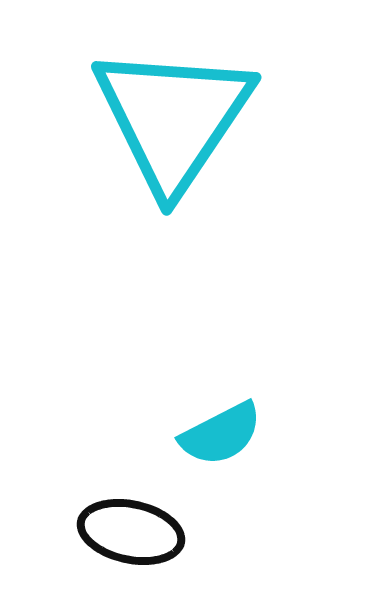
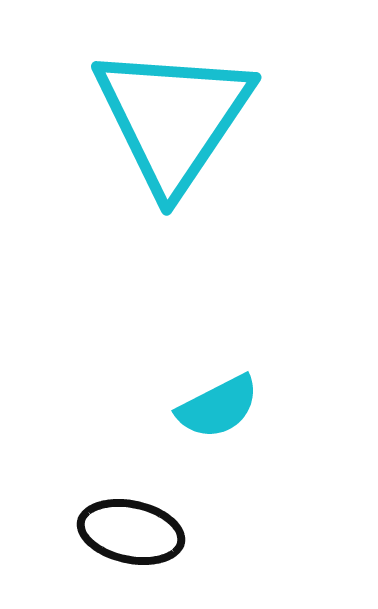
cyan semicircle: moved 3 px left, 27 px up
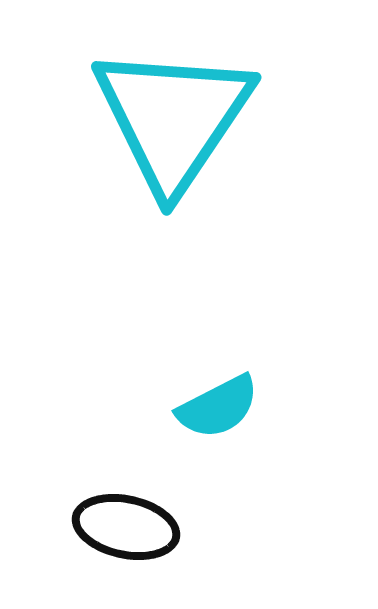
black ellipse: moved 5 px left, 5 px up
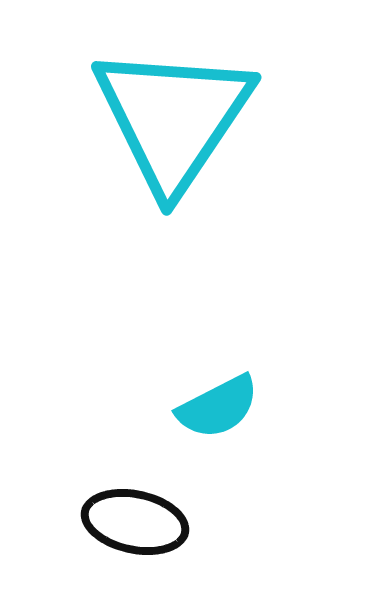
black ellipse: moved 9 px right, 5 px up
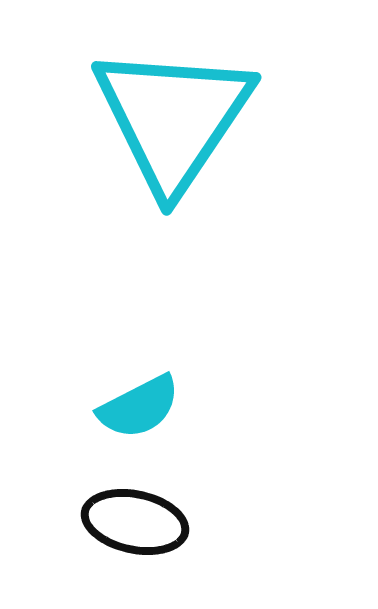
cyan semicircle: moved 79 px left
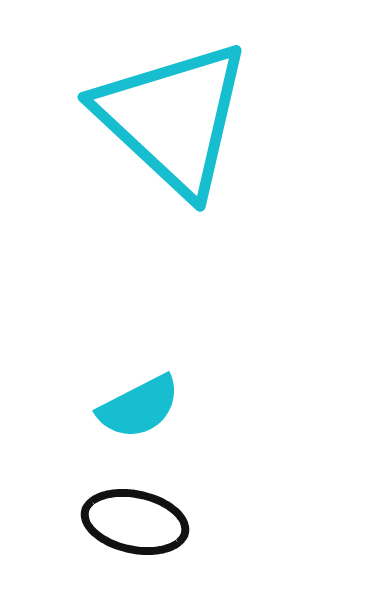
cyan triangle: rotated 21 degrees counterclockwise
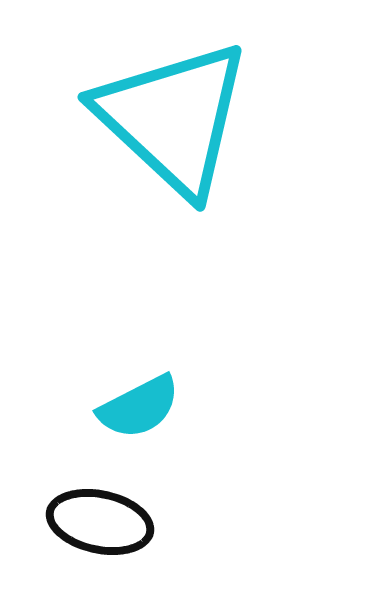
black ellipse: moved 35 px left
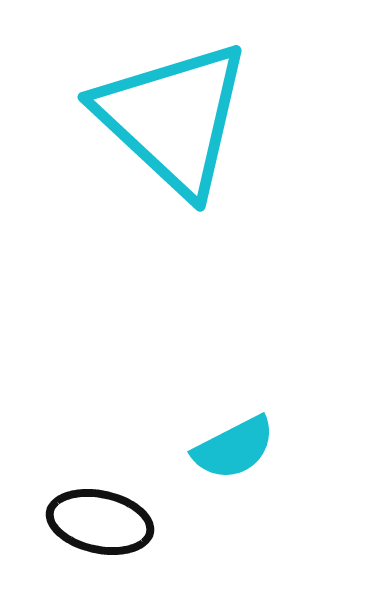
cyan semicircle: moved 95 px right, 41 px down
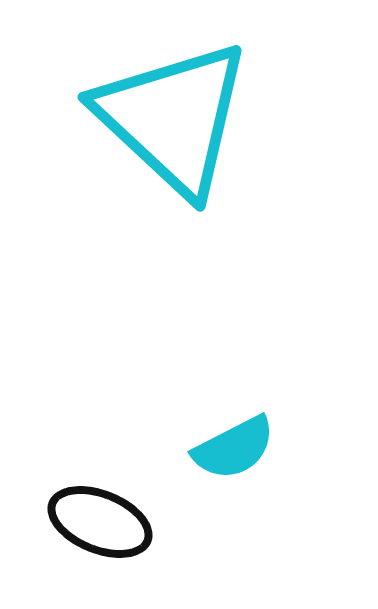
black ellipse: rotated 10 degrees clockwise
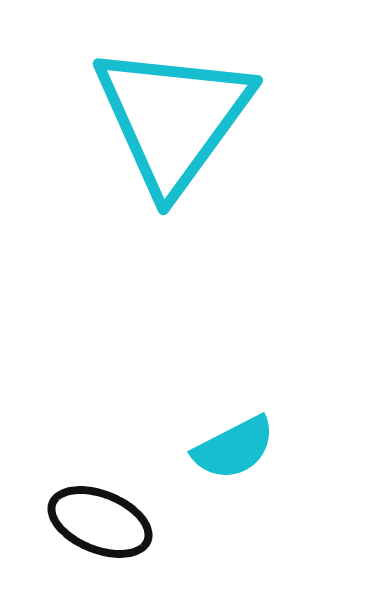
cyan triangle: rotated 23 degrees clockwise
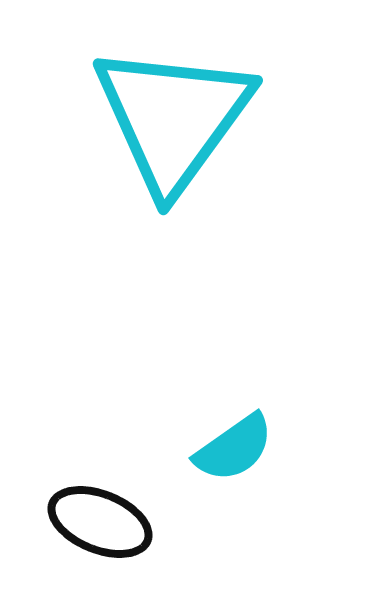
cyan semicircle: rotated 8 degrees counterclockwise
